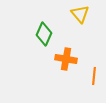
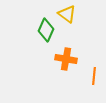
yellow triangle: moved 13 px left; rotated 12 degrees counterclockwise
green diamond: moved 2 px right, 4 px up
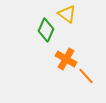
orange cross: rotated 20 degrees clockwise
orange line: moved 8 px left; rotated 48 degrees counterclockwise
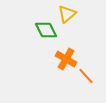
yellow triangle: rotated 42 degrees clockwise
green diamond: rotated 50 degrees counterclockwise
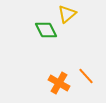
orange cross: moved 7 px left, 24 px down
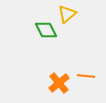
orange line: rotated 42 degrees counterclockwise
orange cross: rotated 20 degrees clockwise
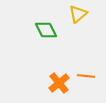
yellow triangle: moved 11 px right
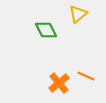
orange line: rotated 18 degrees clockwise
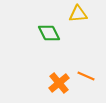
yellow triangle: rotated 36 degrees clockwise
green diamond: moved 3 px right, 3 px down
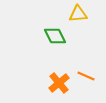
green diamond: moved 6 px right, 3 px down
